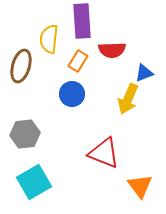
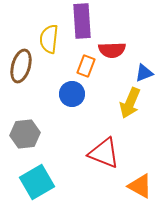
orange rectangle: moved 8 px right, 5 px down; rotated 10 degrees counterclockwise
yellow arrow: moved 2 px right, 4 px down
cyan square: moved 3 px right
orange triangle: rotated 24 degrees counterclockwise
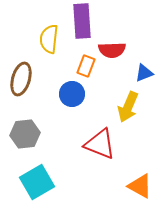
brown ellipse: moved 13 px down
yellow arrow: moved 2 px left, 4 px down
red triangle: moved 4 px left, 9 px up
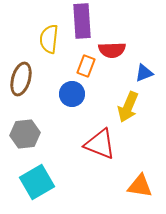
orange triangle: rotated 20 degrees counterclockwise
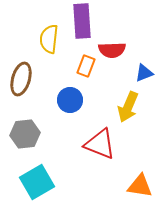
blue circle: moved 2 px left, 6 px down
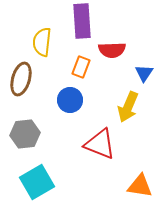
yellow semicircle: moved 7 px left, 3 px down
orange rectangle: moved 5 px left, 1 px down
blue triangle: rotated 36 degrees counterclockwise
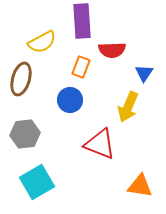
yellow semicircle: rotated 124 degrees counterclockwise
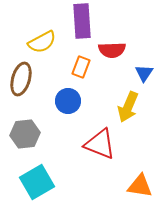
blue circle: moved 2 px left, 1 px down
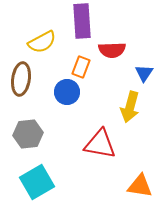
brown ellipse: rotated 8 degrees counterclockwise
blue circle: moved 1 px left, 9 px up
yellow arrow: moved 2 px right; rotated 8 degrees counterclockwise
gray hexagon: moved 3 px right
red triangle: rotated 12 degrees counterclockwise
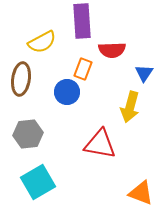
orange rectangle: moved 2 px right, 2 px down
cyan square: moved 1 px right
orange triangle: moved 1 px right, 7 px down; rotated 12 degrees clockwise
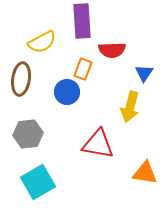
red triangle: moved 2 px left
orange triangle: moved 4 px right, 20 px up; rotated 12 degrees counterclockwise
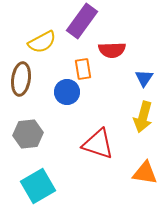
purple rectangle: rotated 40 degrees clockwise
orange rectangle: rotated 30 degrees counterclockwise
blue triangle: moved 5 px down
yellow arrow: moved 13 px right, 10 px down
red triangle: rotated 8 degrees clockwise
cyan square: moved 4 px down
